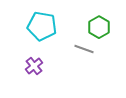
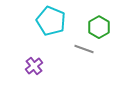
cyan pentagon: moved 9 px right, 5 px up; rotated 12 degrees clockwise
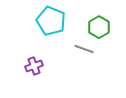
purple cross: rotated 18 degrees clockwise
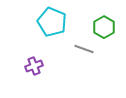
cyan pentagon: moved 1 px right, 1 px down
green hexagon: moved 5 px right
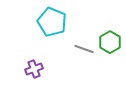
green hexagon: moved 6 px right, 15 px down
purple cross: moved 3 px down
